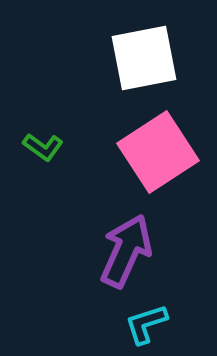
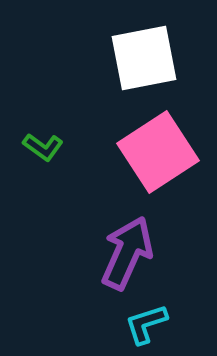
purple arrow: moved 1 px right, 2 px down
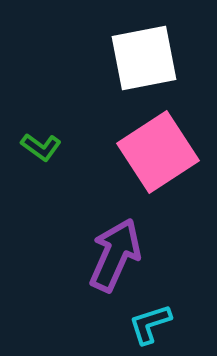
green L-shape: moved 2 px left
purple arrow: moved 12 px left, 2 px down
cyan L-shape: moved 4 px right
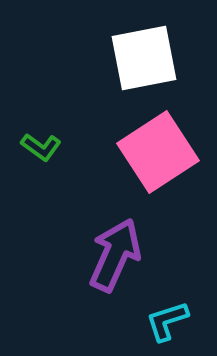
cyan L-shape: moved 17 px right, 3 px up
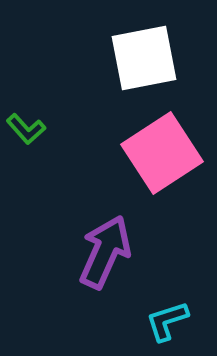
green L-shape: moved 15 px left, 18 px up; rotated 12 degrees clockwise
pink square: moved 4 px right, 1 px down
purple arrow: moved 10 px left, 3 px up
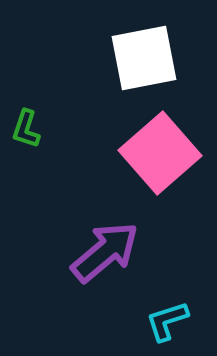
green L-shape: rotated 60 degrees clockwise
pink square: moved 2 px left; rotated 8 degrees counterclockwise
purple arrow: rotated 26 degrees clockwise
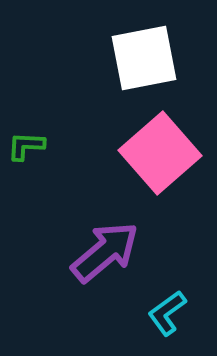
green L-shape: moved 17 px down; rotated 75 degrees clockwise
cyan L-shape: moved 8 px up; rotated 18 degrees counterclockwise
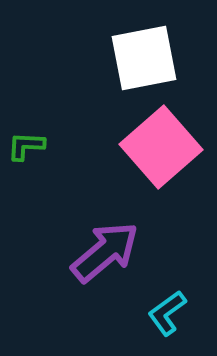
pink square: moved 1 px right, 6 px up
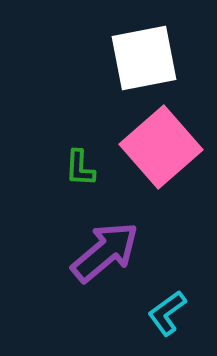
green L-shape: moved 54 px right, 22 px down; rotated 90 degrees counterclockwise
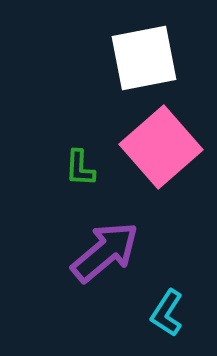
cyan L-shape: rotated 21 degrees counterclockwise
